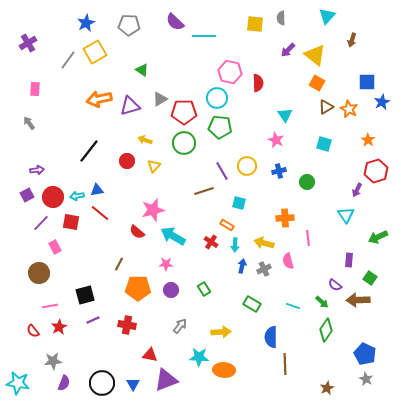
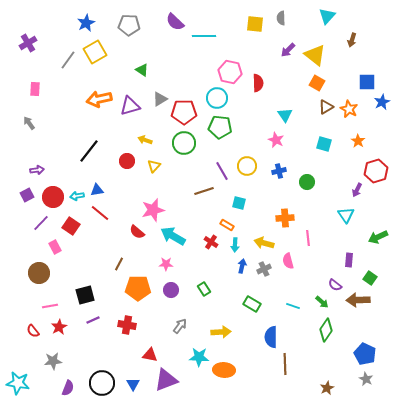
orange star at (368, 140): moved 10 px left, 1 px down
red square at (71, 222): moved 4 px down; rotated 24 degrees clockwise
purple semicircle at (64, 383): moved 4 px right, 5 px down
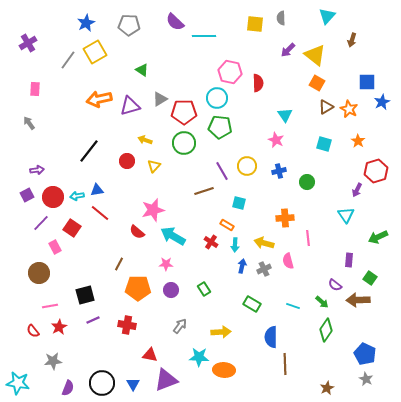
red square at (71, 226): moved 1 px right, 2 px down
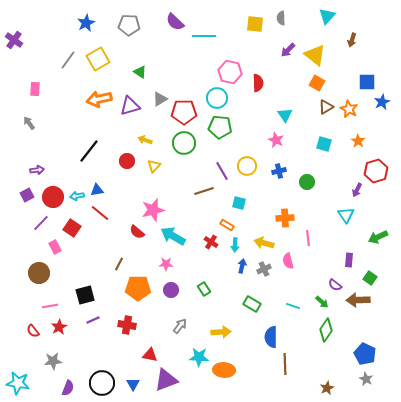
purple cross at (28, 43): moved 14 px left, 3 px up; rotated 24 degrees counterclockwise
yellow square at (95, 52): moved 3 px right, 7 px down
green triangle at (142, 70): moved 2 px left, 2 px down
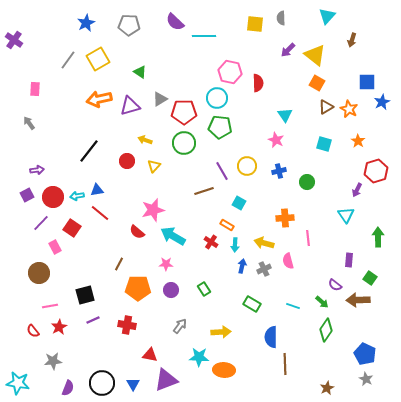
cyan square at (239, 203): rotated 16 degrees clockwise
green arrow at (378, 237): rotated 114 degrees clockwise
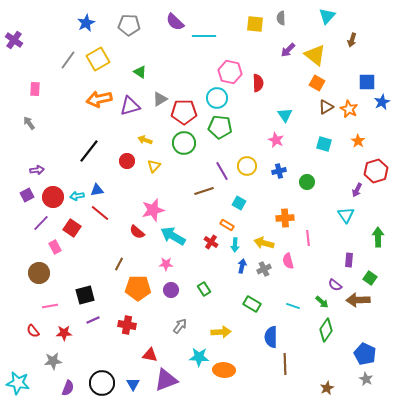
red star at (59, 327): moved 5 px right, 6 px down; rotated 28 degrees clockwise
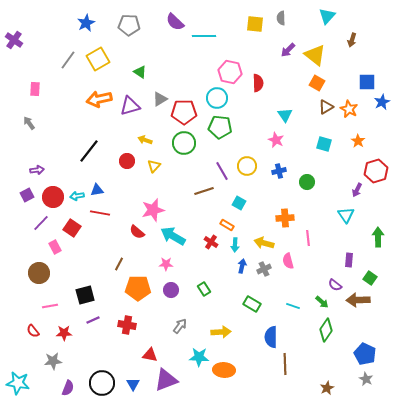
red line at (100, 213): rotated 30 degrees counterclockwise
